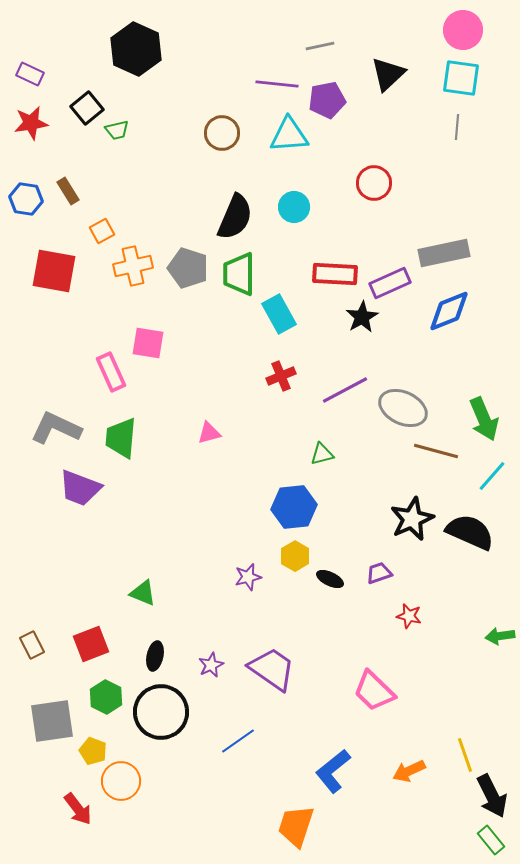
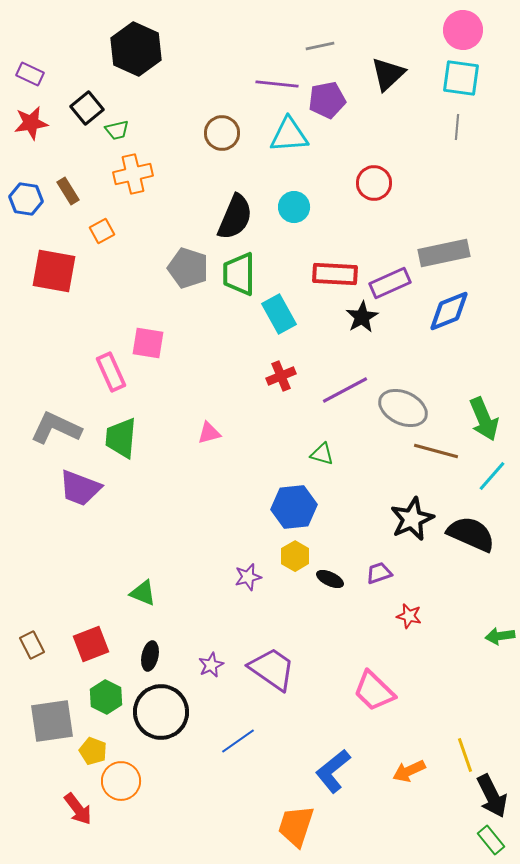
orange cross at (133, 266): moved 92 px up
green triangle at (322, 454): rotated 30 degrees clockwise
black semicircle at (470, 532): moved 1 px right, 2 px down
black ellipse at (155, 656): moved 5 px left
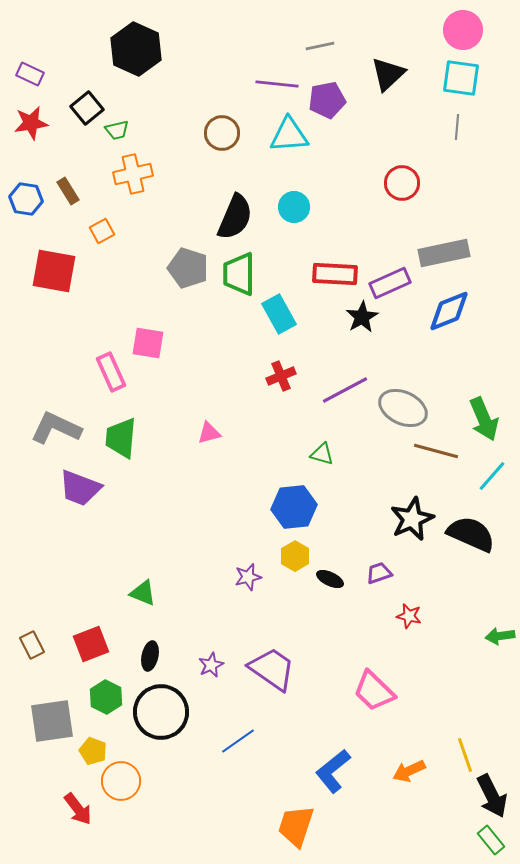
red circle at (374, 183): moved 28 px right
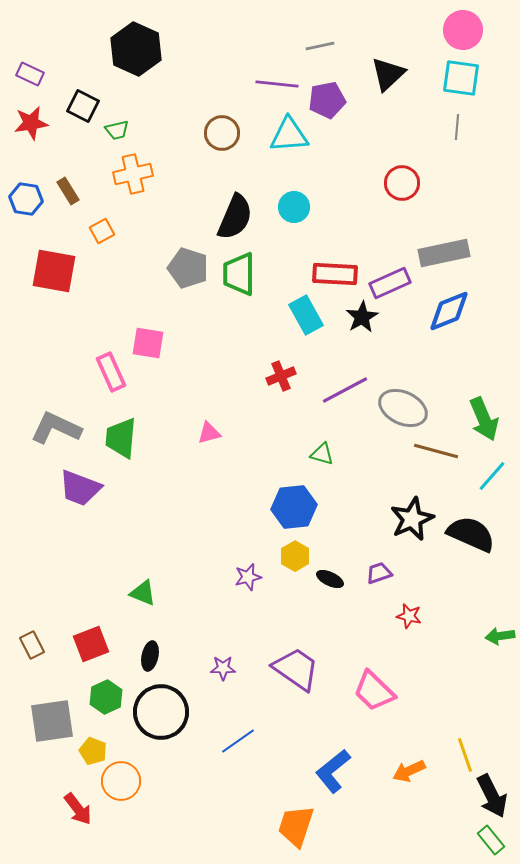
black square at (87, 108): moved 4 px left, 2 px up; rotated 24 degrees counterclockwise
cyan rectangle at (279, 314): moved 27 px right, 1 px down
purple star at (211, 665): moved 12 px right, 3 px down; rotated 25 degrees clockwise
purple trapezoid at (272, 669): moved 24 px right
green hexagon at (106, 697): rotated 8 degrees clockwise
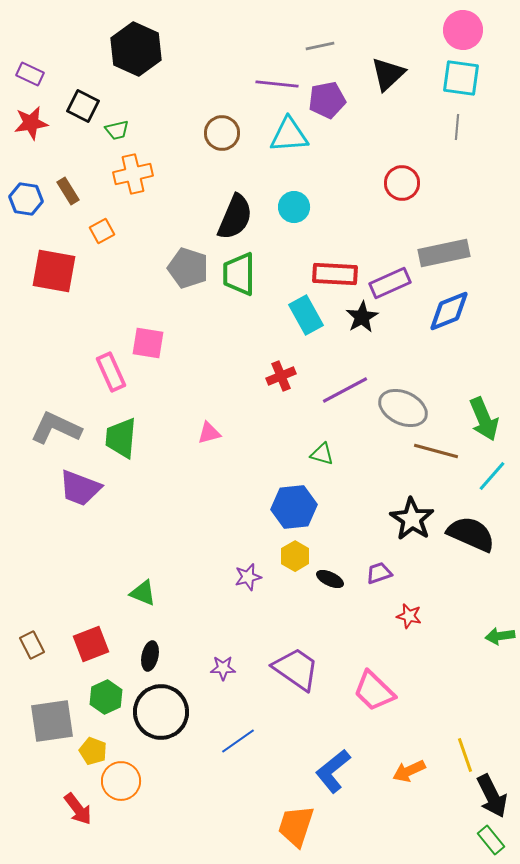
black star at (412, 519): rotated 15 degrees counterclockwise
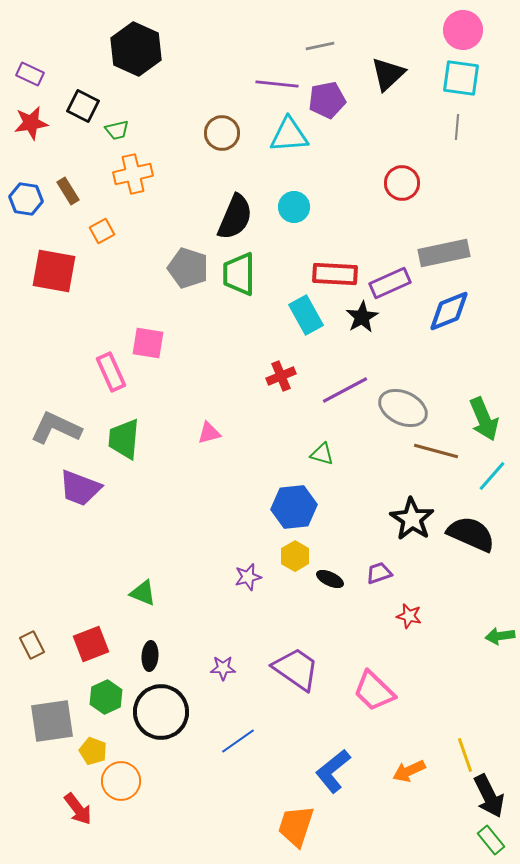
green trapezoid at (121, 438): moved 3 px right, 1 px down
black ellipse at (150, 656): rotated 8 degrees counterclockwise
black arrow at (492, 796): moved 3 px left
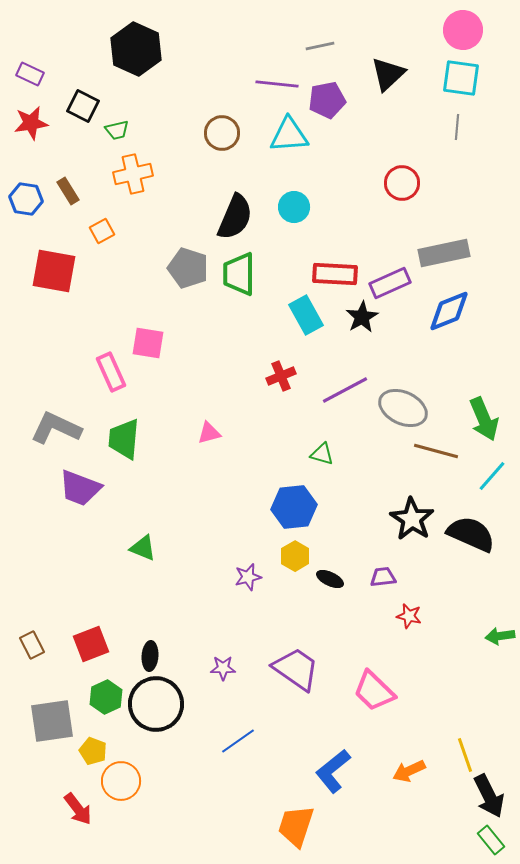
purple trapezoid at (379, 573): moved 4 px right, 4 px down; rotated 12 degrees clockwise
green triangle at (143, 593): moved 45 px up
black circle at (161, 712): moved 5 px left, 8 px up
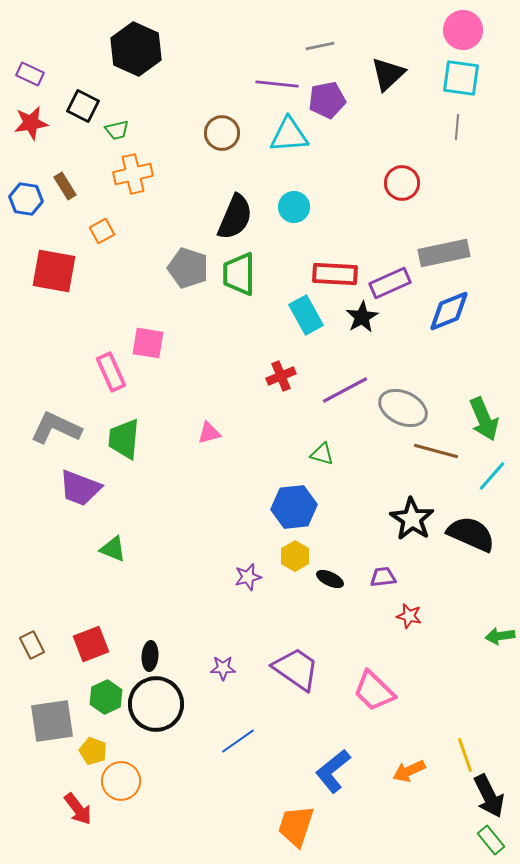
brown rectangle at (68, 191): moved 3 px left, 5 px up
green triangle at (143, 548): moved 30 px left, 1 px down
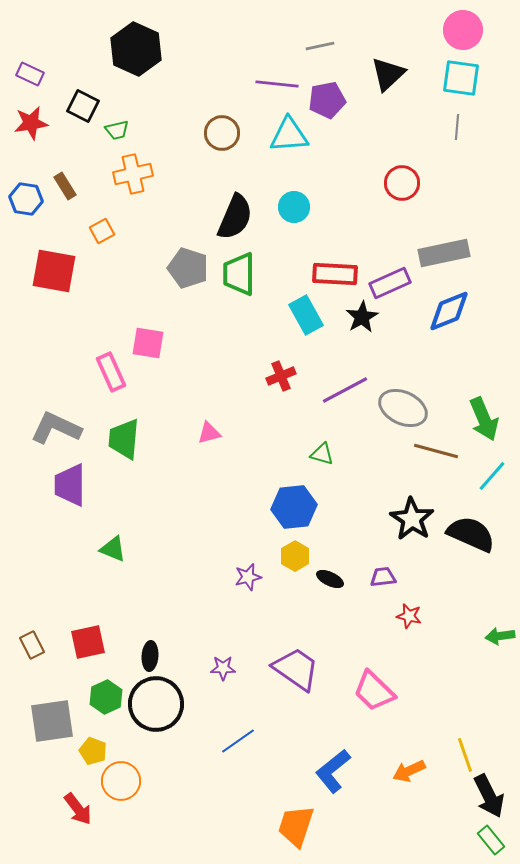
purple trapezoid at (80, 488): moved 10 px left, 3 px up; rotated 69 degrees clockwise
red square at (91, 644): moved 3 px left, 2 px up; rotated 9 degrees clockwise
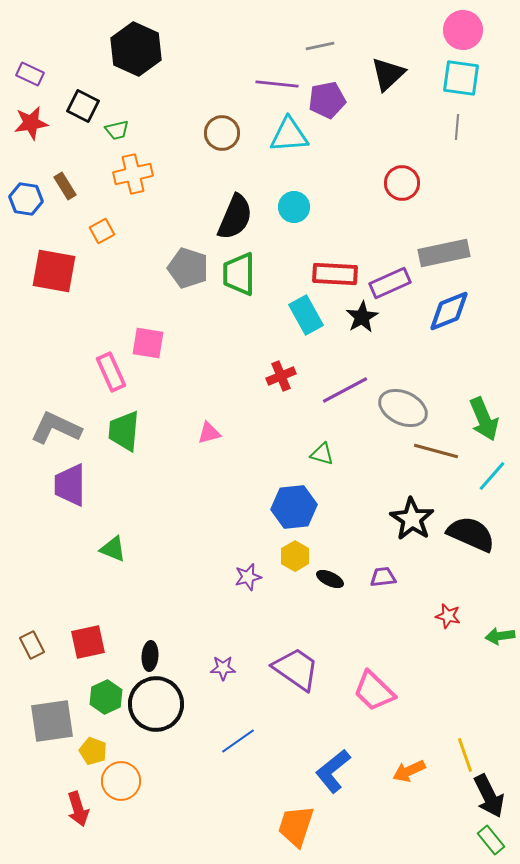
green trapezoid at (124, 439): moved 8 px up
red star at (409, 616): moved 39 px right
red arrow at (78, 809): rotated 20 degrees clockwise
